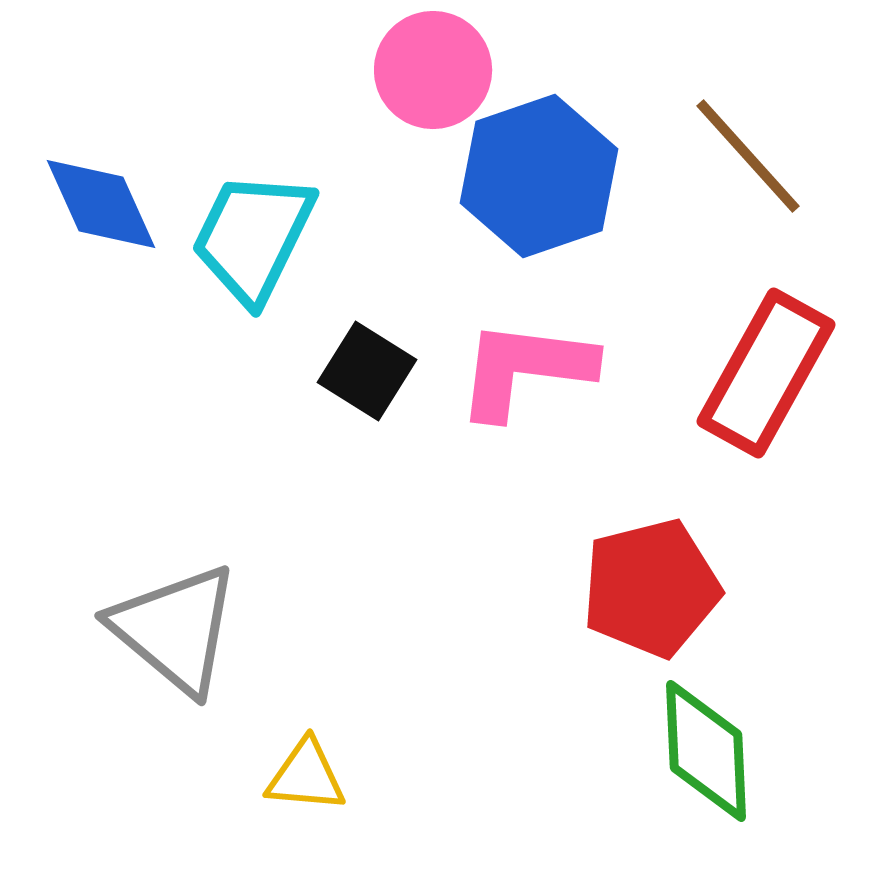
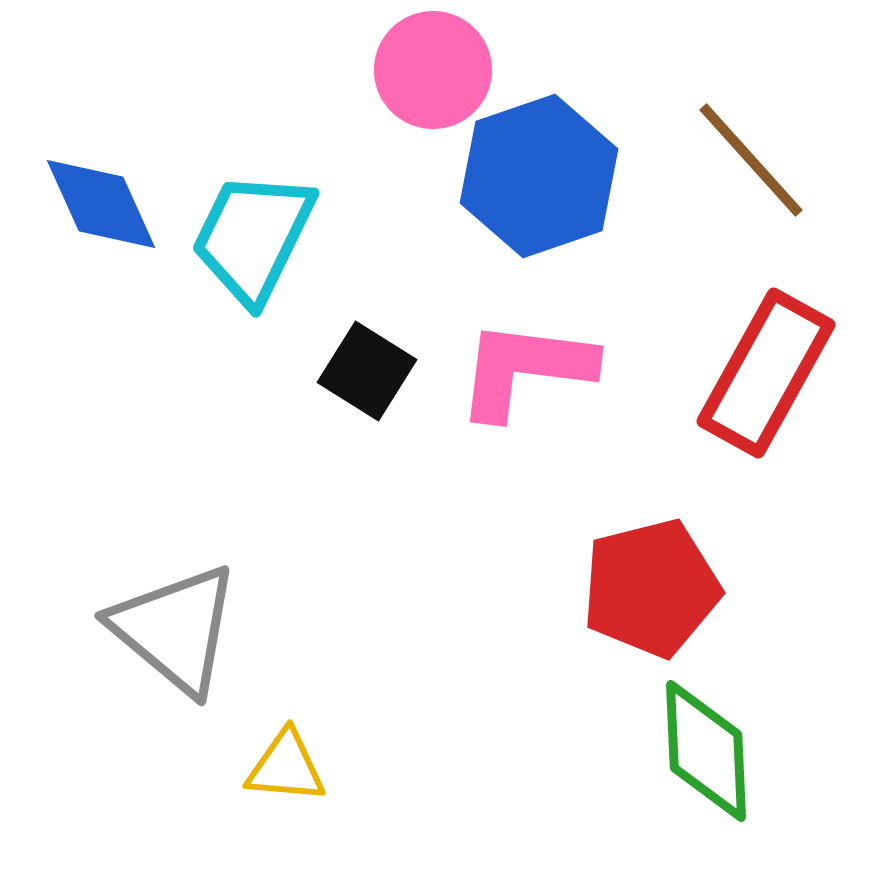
brown line: moved 3 px right, 4 px down
yellow triangle: moved 20 px left, 9 px up
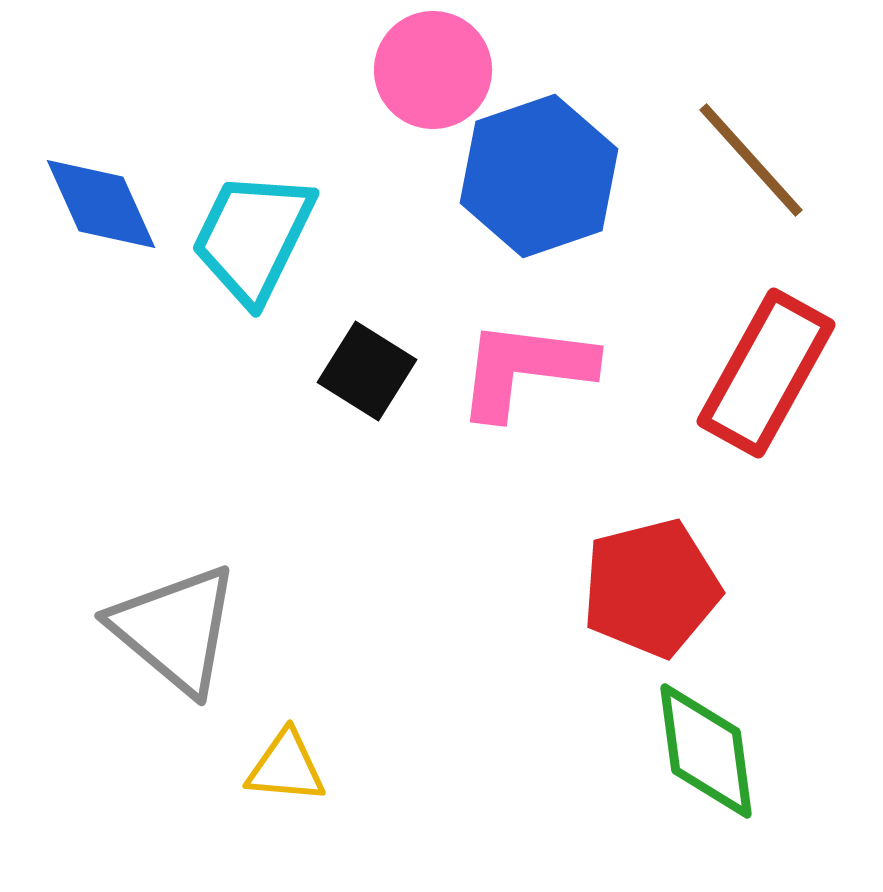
green diamond: rotated 5 degrees counterclockwise
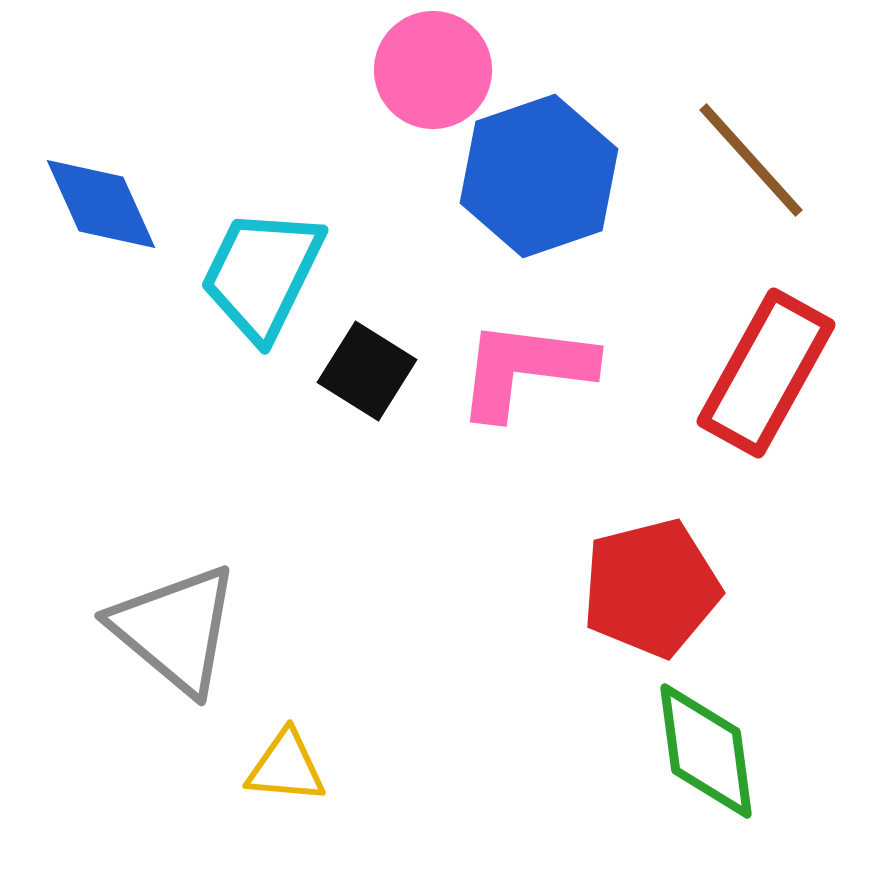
cyan trapezoid: moved 9 px right, 37 px down
